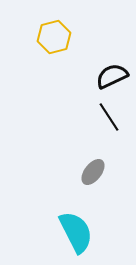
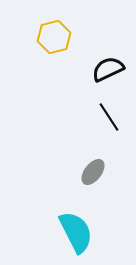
black semicircle: moved 4 px left, 7 px up
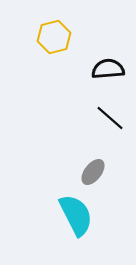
black semicircle: rotated 20 degrees clockwise
black line: moved 1 px right, 1 px down; rotated 16 degrees counterclockwise
cyan semicircle: moved 17 px up
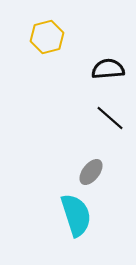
yellow hexagon: moved 7 px left
gray ellipse: moved 2 px left
cyan semicircle: rotated 9 degrees clockwise
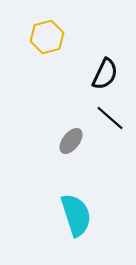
black semicircle: moved 3 px left, 5 px down; rotated 120 degrees clockwise
gray ellipse: moved 20 px left, 31 px up
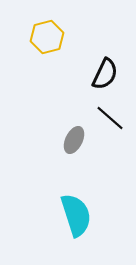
gray ellipse: moved 3 px right, 1 px up; rotated 12 degrees counterclockwise
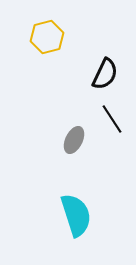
black line: moved 2 px right, 1 px down; rotated 16 degrees clockwise
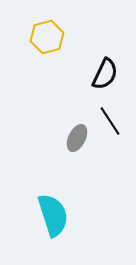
black line: moved 2 px left, 2 px down
gray ellipse: moved 3 px right, 2 px up
cyan semicircle: moved 23 px left
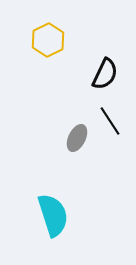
yellow hexagon: moved 1 px right, 3 px down; rotated 12 degrees counterclockwise
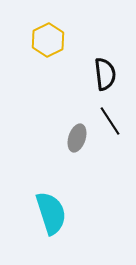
black semicircle: rotated 32 degrees counterclockwise
gray ellipse: rotated 8 degrees counterclockwise
cyan semicircle: moved 2 px left, 2 px up
